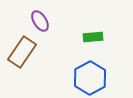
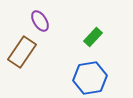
green rectangle: rotated 42 degrees counterclockwise
blue hexagon: rotated 20 degrees clockwise
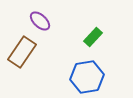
purple ellipse: rotated 15 degrees counterclockwise
blue hexagon: moved 3 px left, 1 px up
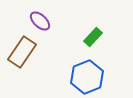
blue hexagon: rotated 12 degrees counterclockwise
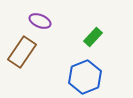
purple ellipse: rotated 20 degrees counterclockwise
blue hexagon: moved 2 px left
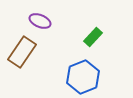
blue hexagon: moved 2 px left
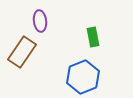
purple ellipse: rotated 60 degrees clockwise
green rectangle: rotated 54 degrees counterclockwise
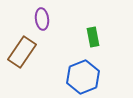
purple ellipse: moved 2 px right, 2 px up
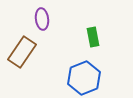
blue hexagon: moved 1 px right, 1 px down
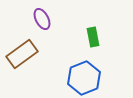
purple ellipse: rotated 20 degrees counterclockwise
brown rectangle: moved 2 px down; rotated 20 degrees clockwise
